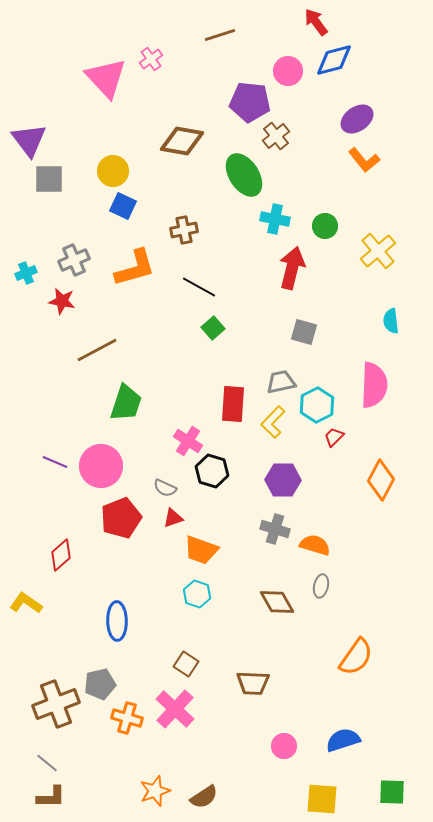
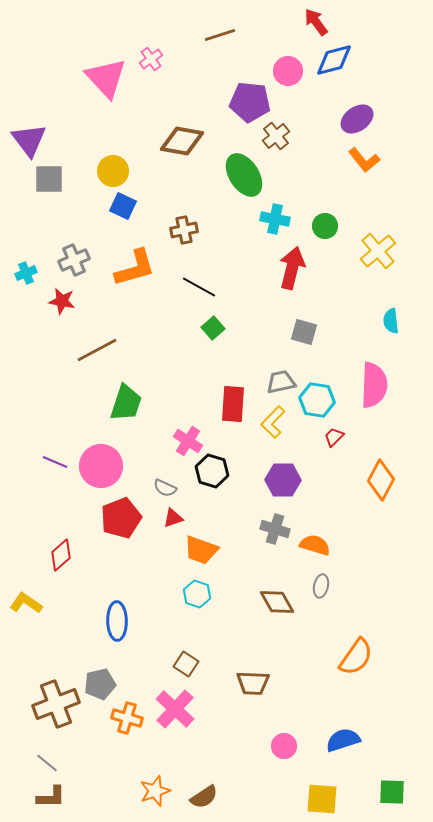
cyan hexagon at (317, 405): moved 5 px up; rotated 24 degrees counterclockwise
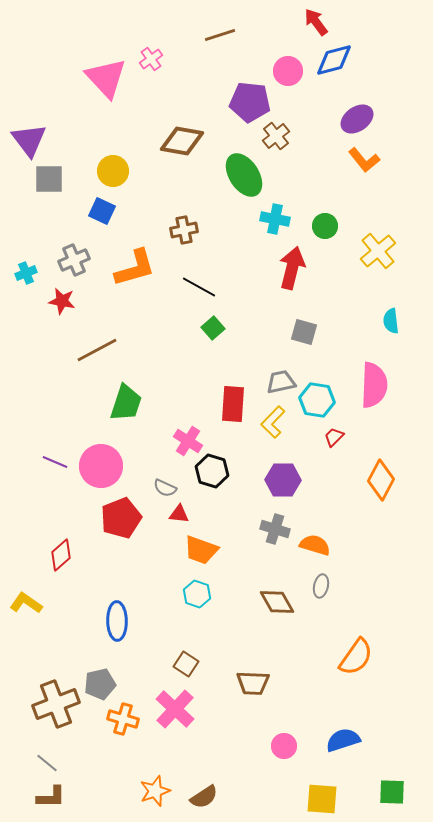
blue square at (123, 206): moved 21 px left, 5 px down
red triangle at (173, 518): moved 6 px right, 4 px up; rotated 25 degrees clockwise
orange cross at (127, 718): moved 4 px left, 1 px down
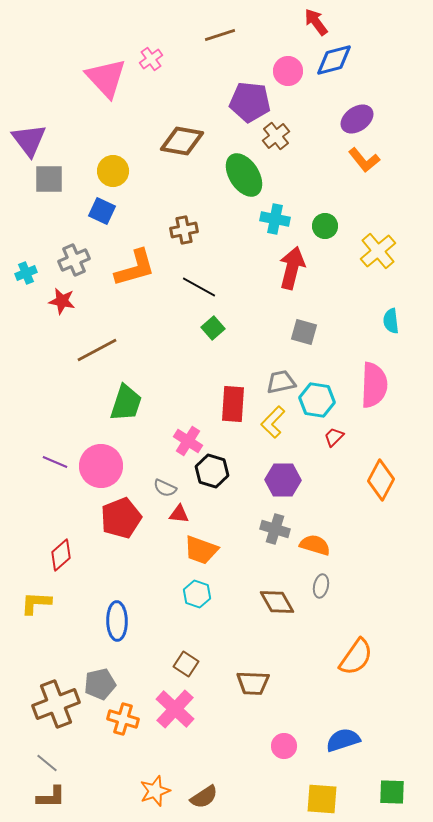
yellow L-shape at (26, 603): moved 10 px right; rotated 32 degrees counterclockwise
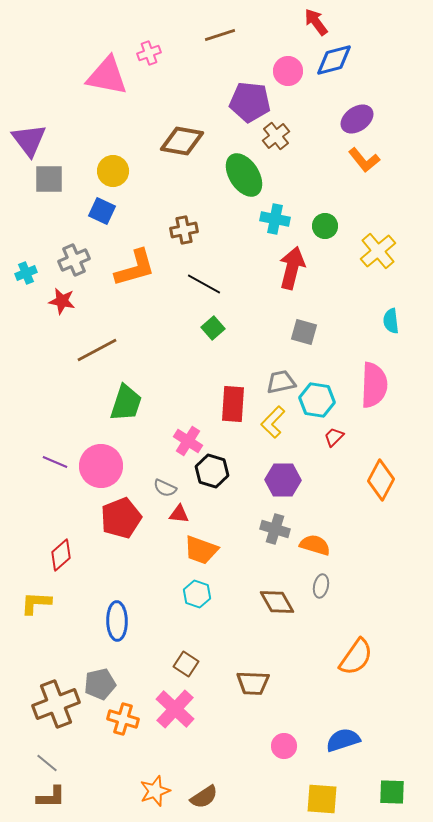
pink cross at (151, 59): moved 2 px left, 6 px up; rotated 15 degrees clockwise
pink triangle at (106, 78): moved 1 px right, 2 px up; rotated 36 degrees counterclockwise
black line at (199, 287): moved 5 px right, 3 px up
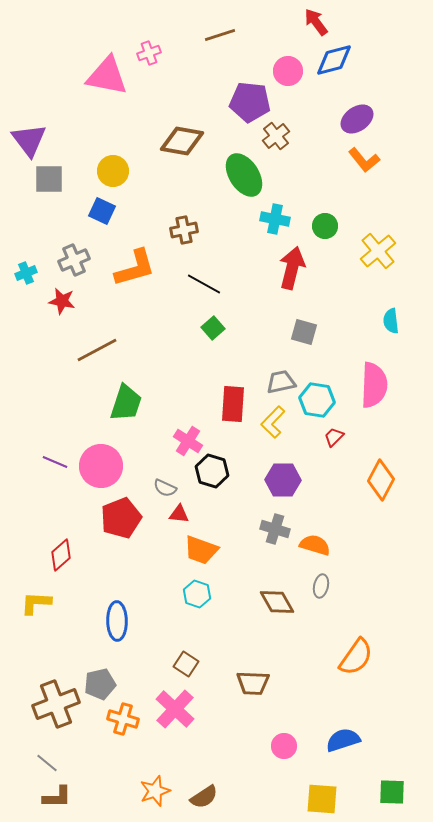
brown L-shape at (51, 797): moved 6 px right
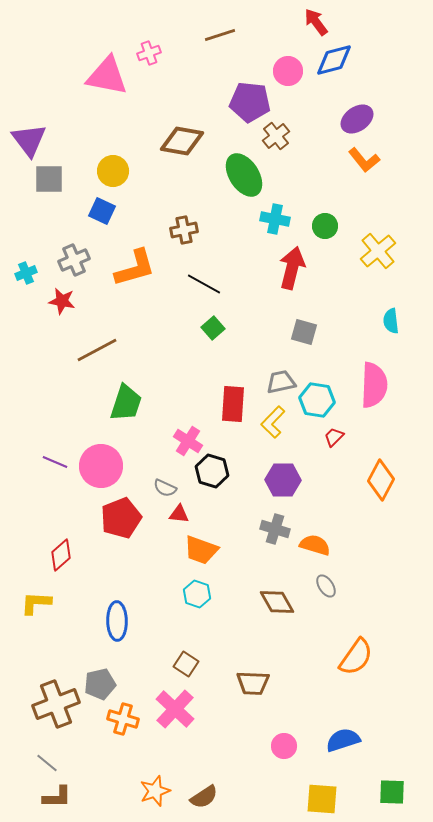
gray ellipse at (321, 586): moved 5 px right; rotated 45 degrees counterclockwise
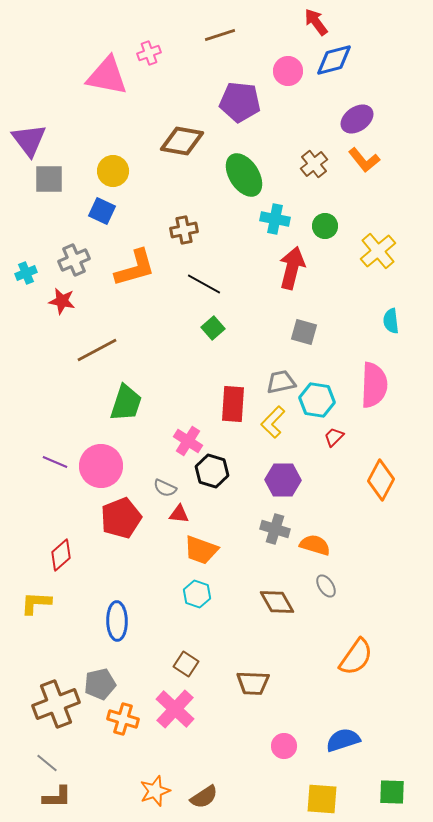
purple pentagon at (250, 102): moved 10 px left
brown cross at (276, 136): moved 38 px right, 28 px down
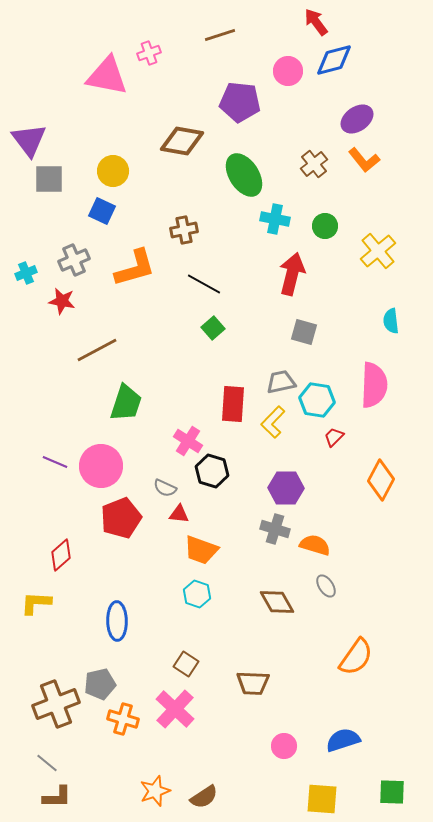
red arrow at (292, 268): moved 6 px down
purple hexagon at (283, 480): moved 3 px right, 8 px down
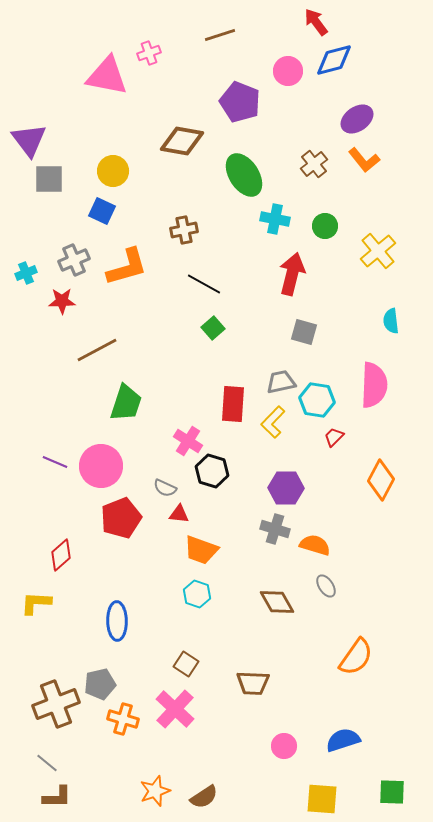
purple pentagon at (240, 102): rotated 15 degrees clockwise
orange L-shape at (135, 268): moved 8 px left, 1 px up
red star at (62, 301): rotated 12 degrees counterclockwise
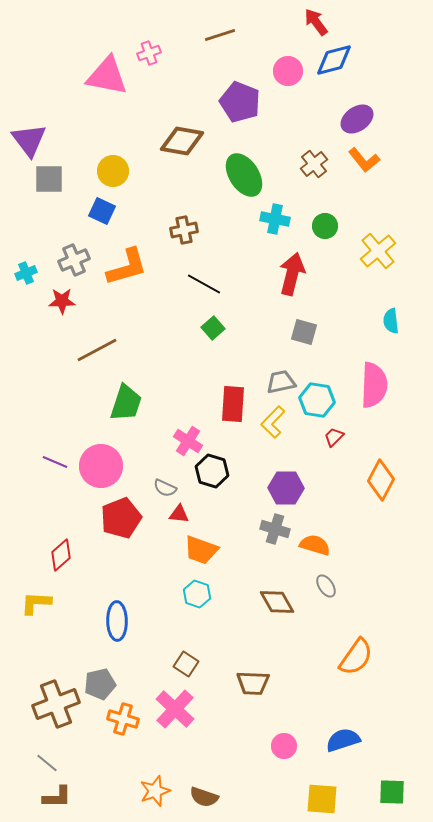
brown semicircle at (204, 797): rotated 52 degrees clockwise
